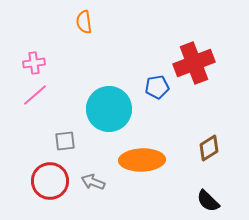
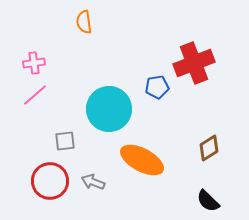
orange ellipse: rotated 30 degrees clockwise
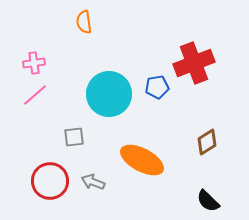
cyan circle: moved 15 px up
gray square: moved 9 px right, 4 px up
brown diamond: moved 2 px left, 6 px up
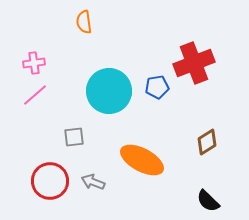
cyan circle: moved 3 px up
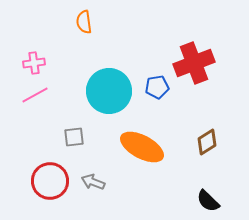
pink line: rotated 12 degrees clockwise
orange ellipse: moved 13 px up
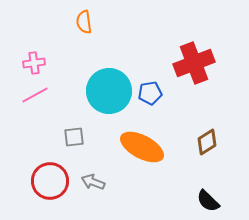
blue pentagon: moved 7 px left, 6 px down
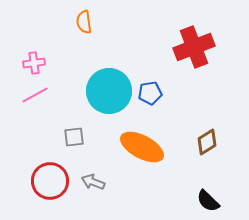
red cross: moved 16 px up
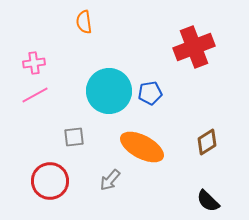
gray arrow: moved 17 px right, 2 px up; rotated 70 degrees counterclockwise
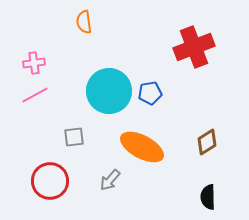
black semicircle: moved 4 px up; rotated 45 degrees clockwise
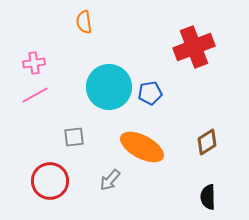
cyan circle: moved 4 px up
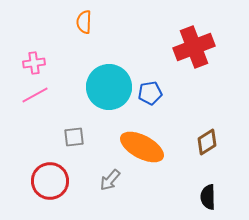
orange semicircle: rotated 10 degrees clockwise
